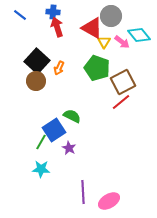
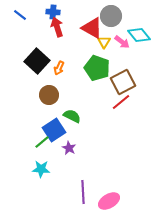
brown circle: moved 13 px right, 14 px down
green line: moved 1 px right; rotated 21 degrees clockwise
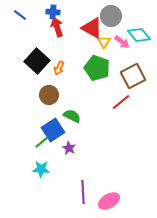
brown square: moved 10 px right, 6 px up
blue square: moved 1 px left
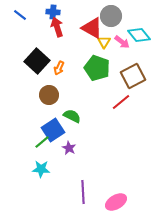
pink ellipse: moved 7 px right, 1 px down
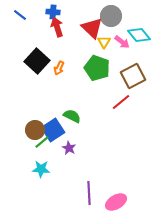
red triangle: rotated 15 degrees clockwise
brown circle: moved 14 px left, 35 px down
purple line: moved 6 px right, 1 px down
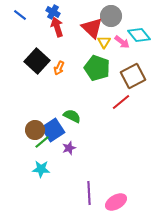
blue cross: rotated 24 degrees clockwise
purple star: rotated 24 degrees clockwise
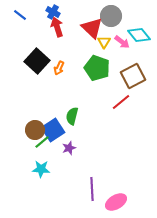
green semicircle: rotated 102 degrees counterclockwise
purple line: moved 3 px right, 4 px up
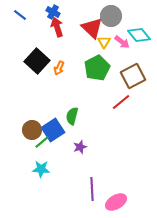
green pentagon: rotated 25 degrees clockwise
brown circle: moved 3 px left
purple star: moved 11 px right, 1 px up
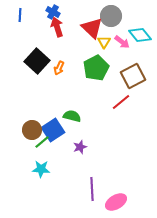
blue line: rotated 56 degrees clockwise
cyan diamond: moved 1 px right
green pentagon: moved 1 px left
green semicircle: rotated 90 degrees clockwise
